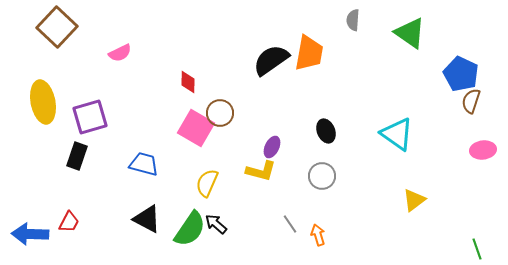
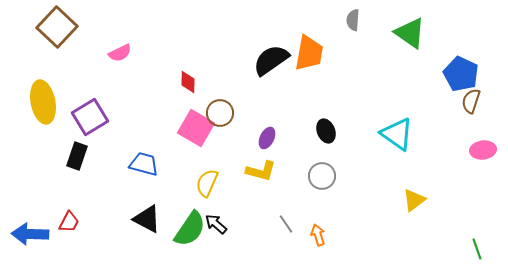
purple square: rotated 15 degrees counterclockwise
purple ellipse: moved 5 px left, 9 px up
gray line: moved 4 px left
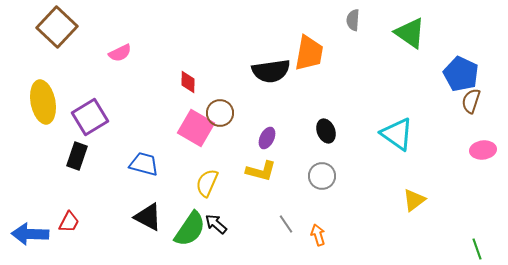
black semicircle: moved 11 px down; rotated 153 degrees counterclockwise
black triangle: moved 1 px right, 2 px up
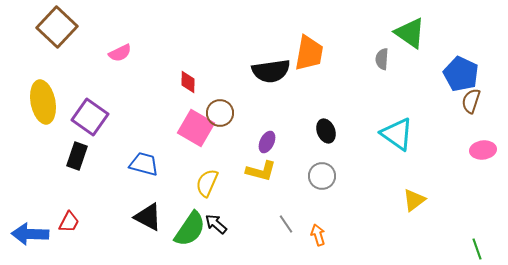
gray semicircle: moved 29 px right, 39 px down
purple square: rotated 24 degrees counterclockwise
purple ellipse: moved 4 px down
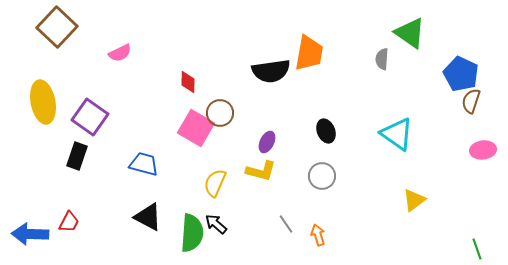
yellow semicircle: moved 8 px right
green semicircle: moved 2 px right, 4 px down; rotated 30 degrees counterclockwise
